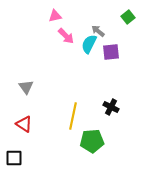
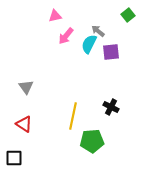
green square: moved 2 px up
pink arrow: rotated 84 degrees clockwise
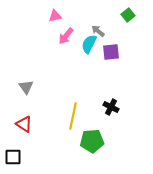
black square: moved 1 px left, 1 px up
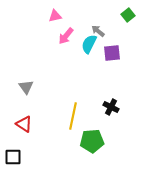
purple square: moved 1 px right, 1 px down
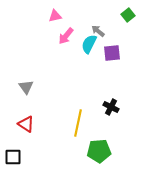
yellow line: moved 5 px right, 7 px down
red triangle: moved 2 px right
green pentagon: moved 7 px right, 10 px down
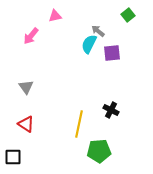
pink arrow: moved 35 px left
black cross: moved 3 px down
yellow line: moved 1 px right, 1 px down
